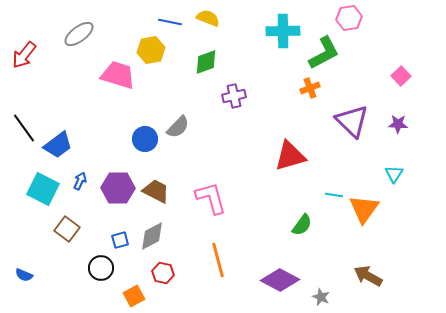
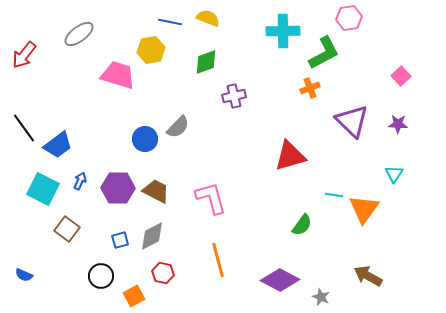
black circle: moved 8 px down
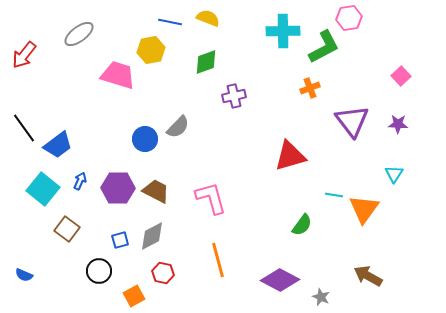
green L-shape: moved 6 px up
purple triangle: rotated 9 degrees clockwise
cyan square: rotated 12 degrees clockwise
black circle: moved 2 px left, 5 px up
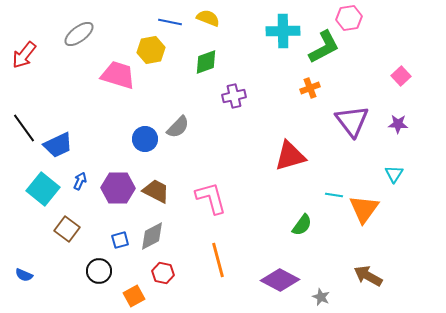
blue trapezoid: rotated 12 degrees clockwise
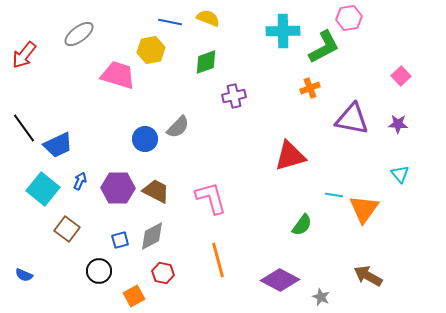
purple triangle: moved 2 px up; rotated 42 degrees counterclockwise
cyan triangle: moved 6 px right; rotated 12 degrees counterclockwise
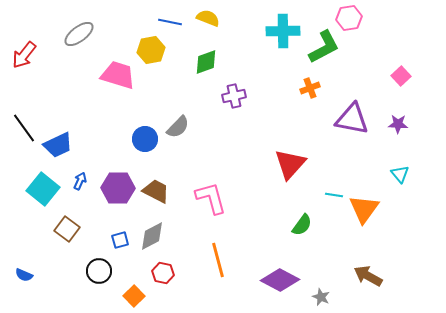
red triangle: moved 8 px down; rotated 32 degrees counterclockwise
orange square: rotated 15 degrees counterclockwise
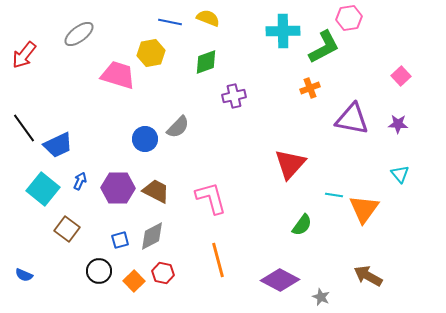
yellow hexagon: moved 3 px down
orange square: moved 15 px up
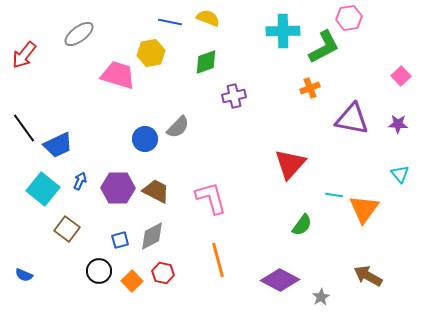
orange square: moved 2 px left
gray star: rotated 18 degrees clockwise
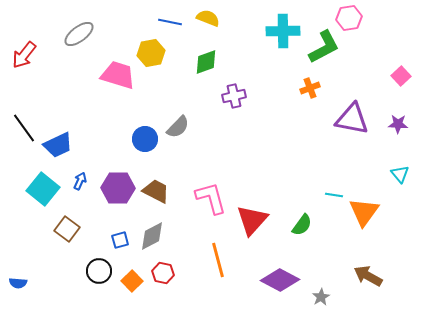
red triangle: moved 38 px left, 56 px down
orange triangle: moved 3 px down
blue semicircle: moved 6 px left, 8 px down; rotated 18 degrees counterclockwise
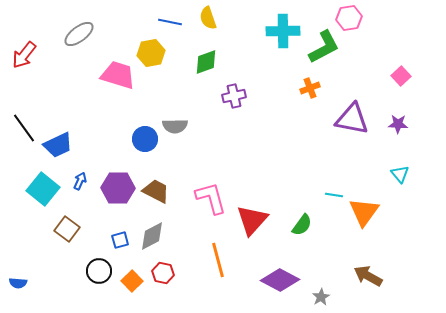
yellow semicircle: rotated 130 degrees counterclockwise
gray semicircle: moved 3 px left, 1 px up; rotated 45 degrees clockwise
